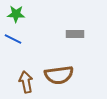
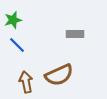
green star: moved 3 px left, 6 px down; rotated 18 degrees counterclockwise
blue line: moved 4 px right, 6 px down; rotated 18 degrees clockwise
brown semicircle: rotated 16 degrees counterclockwise
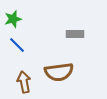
green star: moved 1 px up
brown semicircle: moved 3 px up; rotated 16 degrees clockwise
brown arrow: moved 2 px left
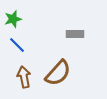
brown semicircle: moved 1 px left, 1 px down; rotated 40 degrees counterclockwise
brown arrow: moved 5 px up
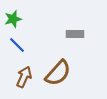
brown arrow: rotated 35 degrees clockwise
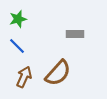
green star: moved 5 px right
blue line: moved 1 px down
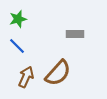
brown arrow: moved 2 px right
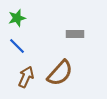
green star: moved 1 px left, 1 px up
brown semicircle: moved 2 px right
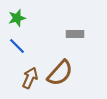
brown arrow: moved 4 px right, 1 px down
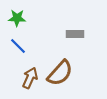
green star: rotated 18 degrees clockwise
blue line: moved 1 px right
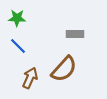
brown semicircle: moved 4 px right, 4 px up
